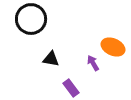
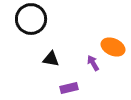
purple rectangle: moved 2 px left; rotated 66 degrees counterclockwise
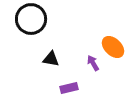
orange ellipse: rotated 20 degrees clockwise
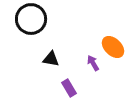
purple rectangle: rotated 72 degrees clockwise
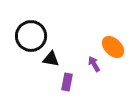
black circle: moved 17 px down
purple arrow: moved 1 px right, 1 px down
purple rectangle: moved 2 px left, 6 px up; rotated 42 degrees clockwise
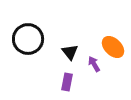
black circle: moved 3 px left, 3 px down
black triangle: moved 19 px right, 7 px up; rotated 42 degrees clockwise
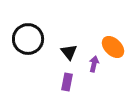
black triangle: moved 1 px left
purple arrow: rotated 42 degrees clockwise
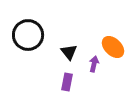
black circle: moved 4 px up
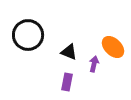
black triangle: rotated 30 degrees counterclockwise
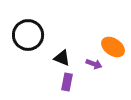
orange ellipse: rotated 10 degrees counterclockwise
black triangle: moved 7 px left, 6 px down
purple arrow: rotated 98 degrees clockwise
